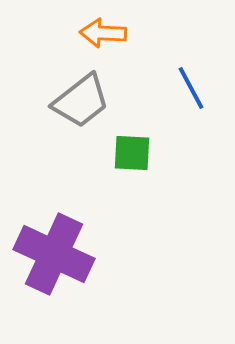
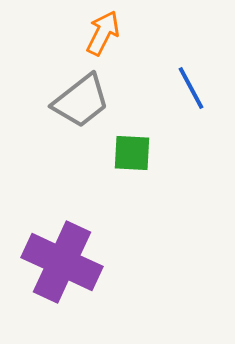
orange arrow: rotated 114 degrees clockwise
purple cross: moved 8 px right, 8 px down
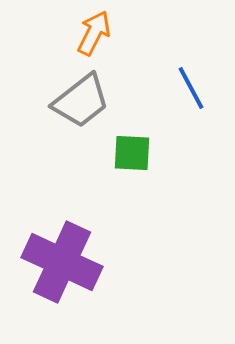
orange arrow: moved 9 px left
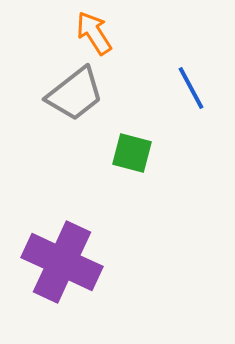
orange arrow: rotated 60 degrees counterclockwise
gray trapezoid: moved 6 px left, 7 px up
green square: rotated 12 degrees clockwise
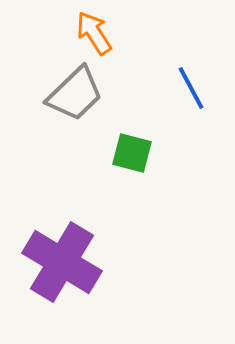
gray trapezoid: rotated 6 degrees counterclockwise
purple cross: rotated 6 degrees clockwise
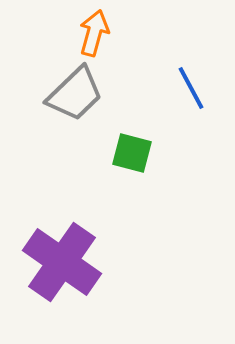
orange arrow: rotated 48 degrees clockwise
purple cross: rotated 4 degrees clockwise
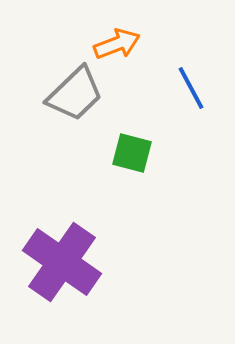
orange arrow: moved 23 px right, 11 px down; rotated 54 degrees clockwise
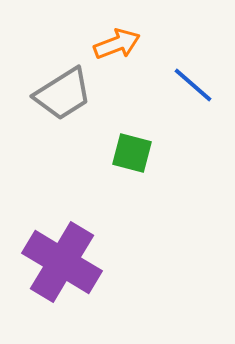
blue line: moved 2 px right, 3 px up; rotated 21 degrees counterclockwise
gray trapezoid: moved 12 px left; rotated 12 degrees clockwise
purple cross: rotated 4 degrees counterclockwise
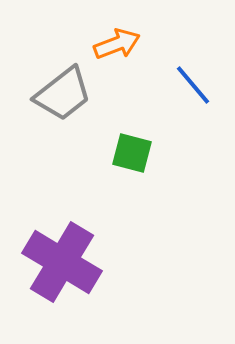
blue line: rotated 9 degrees clockwise
gray trapezoid: rotated 6 degrees counterclockwise
